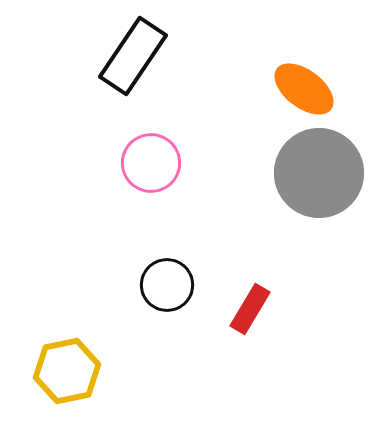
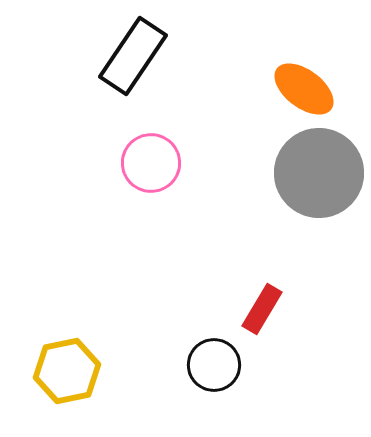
black circle: moved 47 px right, 80 px down
red rectangle: moved 12 px right
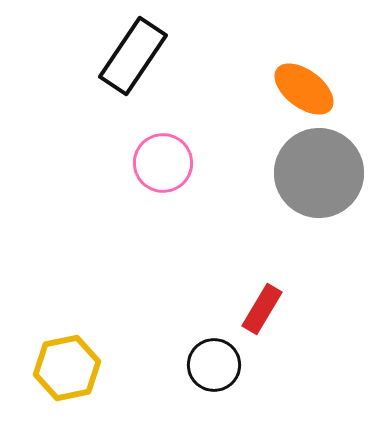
pink circle: moved 12 px right
yellow hexagon: moved 3 px up
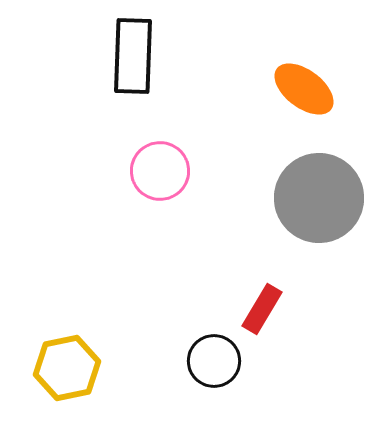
black rectangle: rotated 32 degrees counterclockwise
pink circle: moved 3 px left, 8 px down
gray circle: moved 25 px down
black circle: moved 4 px up
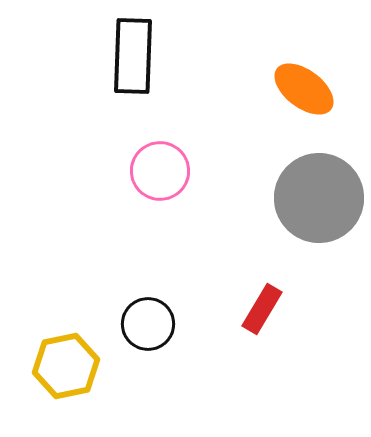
black circle: moved 66 px left, 37 px up
yellow hexagon: moved 1 px left, 2 px up
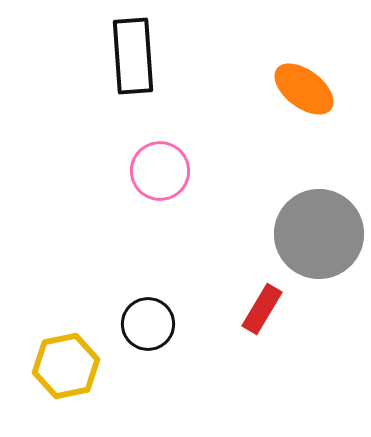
black rectangle: rotated 6 degrees counterclockwise
gray circle: moved 36 px down
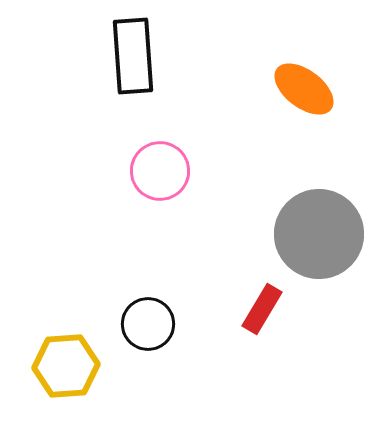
yellow hexagon: rotated 8 degrees clockwise
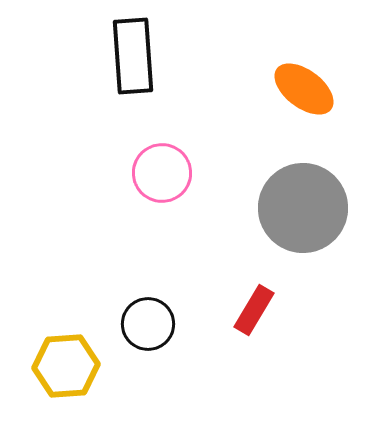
pink circle: moved 2 px right, 2 px down
gray circle: moved 16 px left, 26 px up
red rectangle: moved 8 px left, 1 px down
